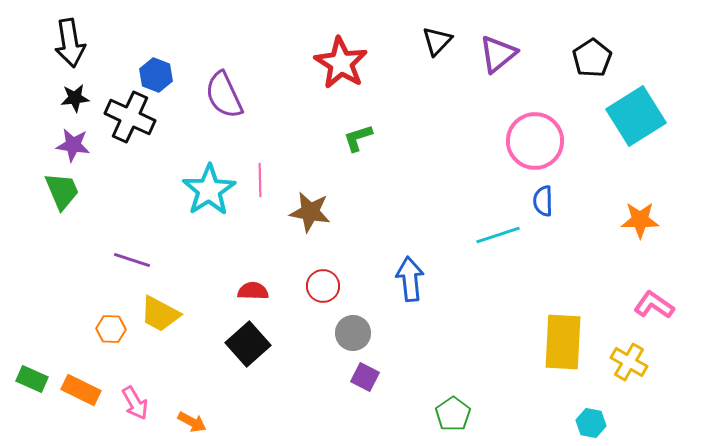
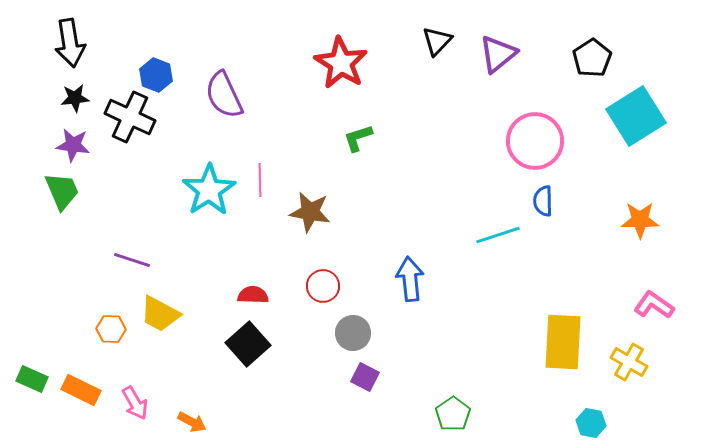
red semicircle: moved 4 px down
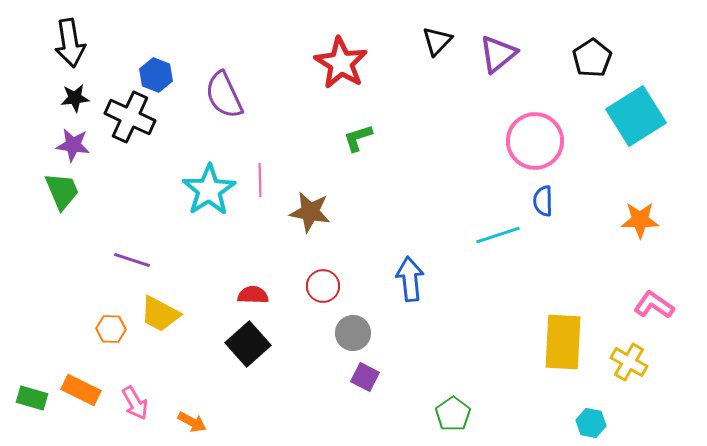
green rectangle: moved 19 px down; rotated 8 degrees counterclockwise
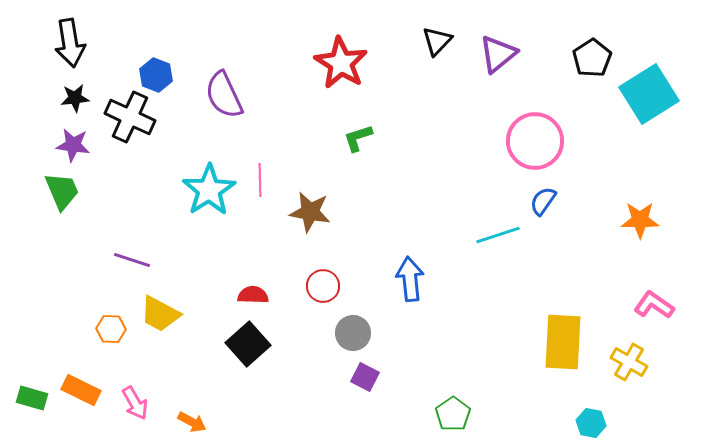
cyan square: moved 13 px right, 22 px up
blue semicircle: rotated 36 degrees clockwise
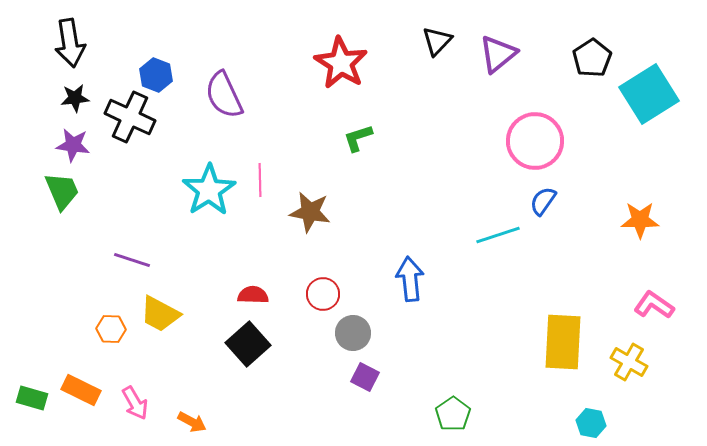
red circle: moved 8 px down
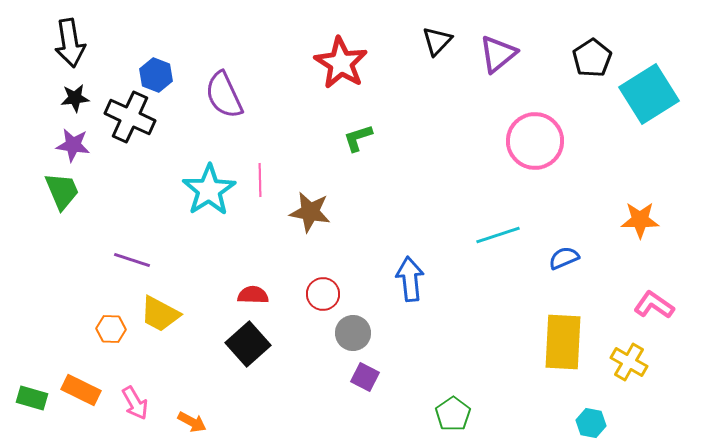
blue semicircle: moved 21 px right, 57 px down; rotated 32 degrees clockwise
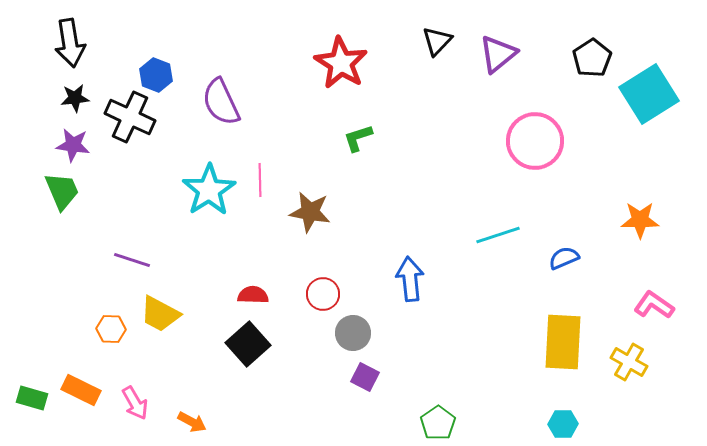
purple semicircle: moved 3 px left, 7 px down
green pentagon: moved 15 px left, 9 px down
cyan hexagon: moved 28 px left, 1 px down; rotated 12 degrees counterclockwise
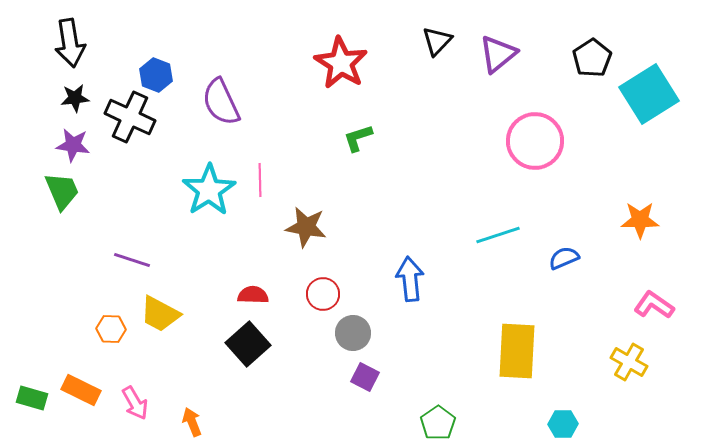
brown star: moved 4 px left, 15 px down
yellow rectangle: moved 46 px left, 9 px down
orange arrow: rotated 140 degrees counterclockwise
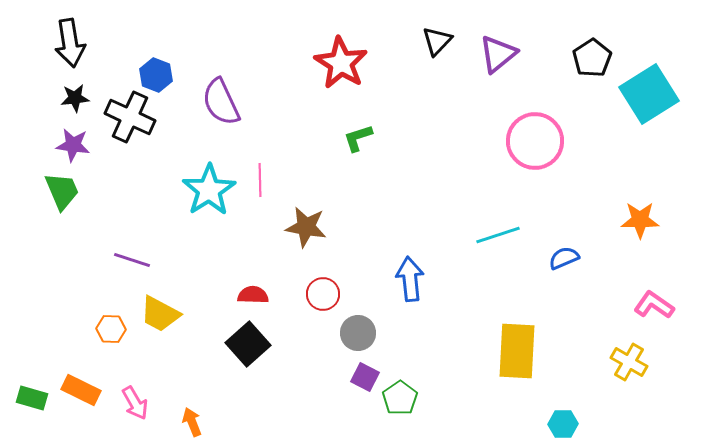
gray circle: moved 5 px right
green pentagon: moved 38 px left, 25 px up
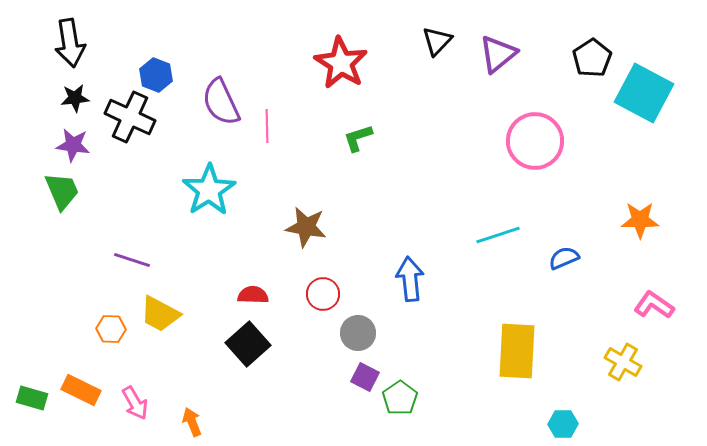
cyan square: moved 5 px left, 1 px up; rotated 30 degrees counterclockwise
pink line: moved 7 px right, 54 px up
yellow cross: moved 6 px left
